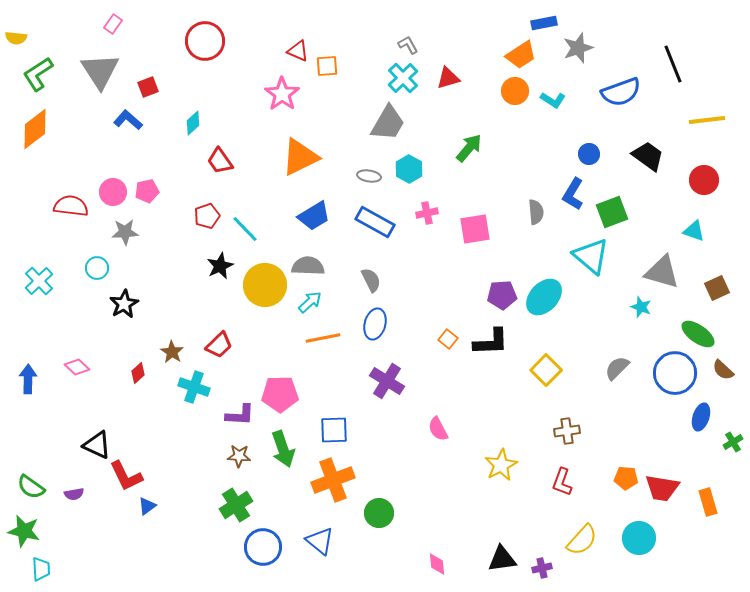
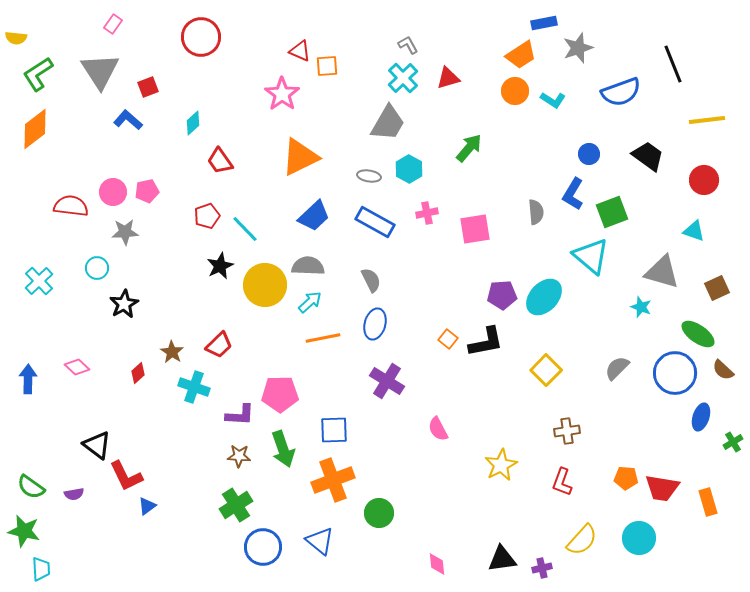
red circle at (205, 41): moved 4 px left, 4 px up
red triangle at (298, 51): moved 2 px right
blue trapezoid at (314, 216): rotated 12 degrees counterclockwise
black L-shape at (491, 342): moved 5 px left; rotated 9 degrees counterclockwise
black triangle at (97, 445): rotated 12 degrees clockwise
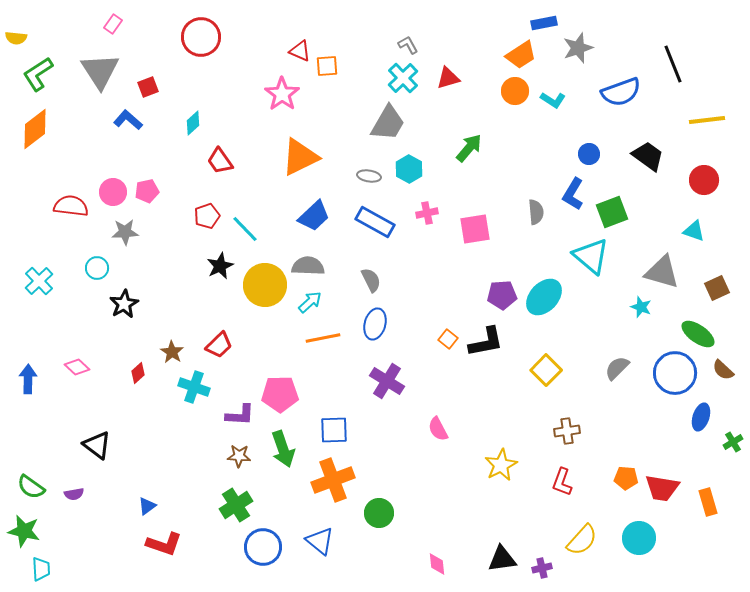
red L-shape at (126, 476): moved 38 px right, 68 px down; rotated 45 degrees counterclockwise
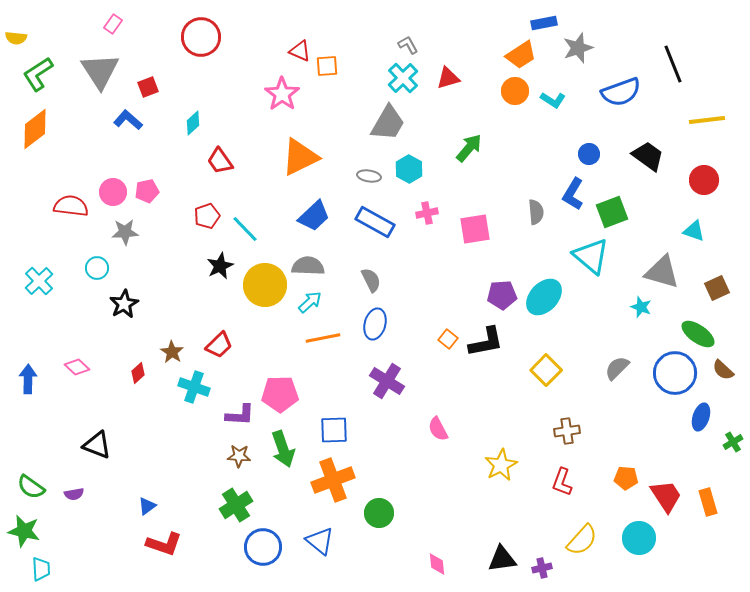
black triangle at (97, 445): rotated 16 degrees counterclockwise
red trapezoid at (662, 488): moved 4 px right, 8 px down; rotated 132 degrees counterclockwise
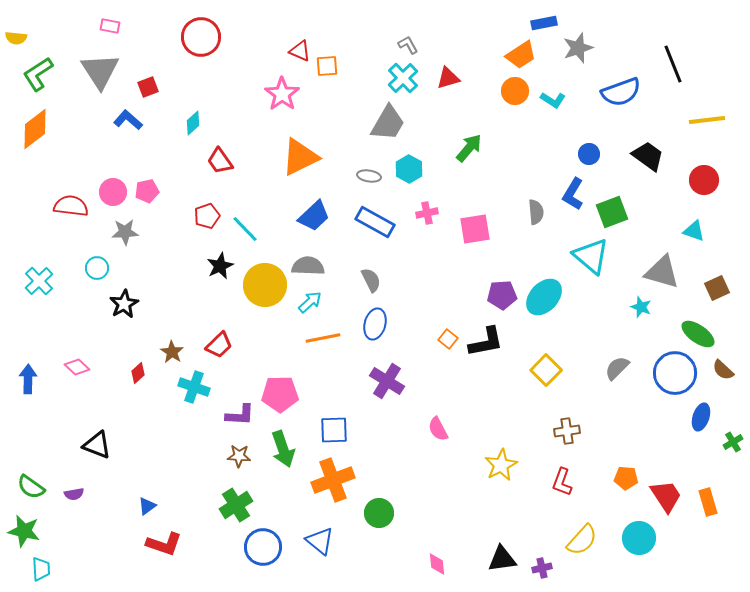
pink rectangle at (113, 24): moved 3 px left, 2 px down; rotated 66 degrees clockwise
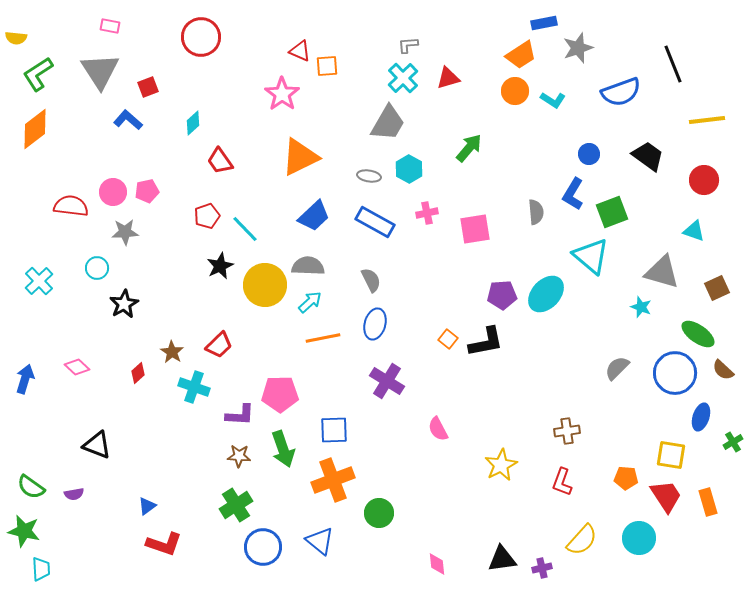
gray L-shape at (408, 45): rotated 65 degrees counterclockwise
cyan ellipse at (544, 297): moved 2 px right, 3 px up
yellow square at (546, 370): moved 125 px right, 85 px down; rotated 36 degrees counterclockwise
blue arrow at (28, 379): moved 3 px left; rotated 16 degrees clockwise
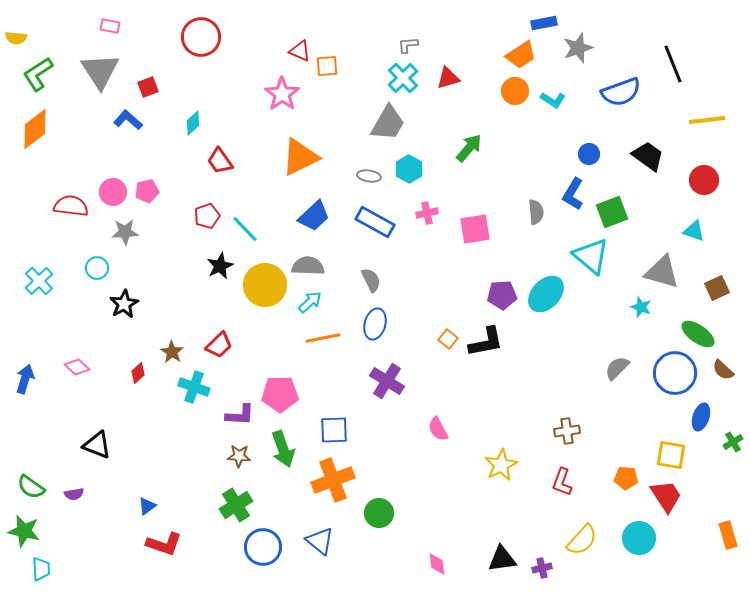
orange rectangle at (708, 502): moved 20 px right, 33 px down
